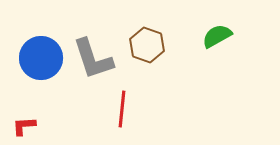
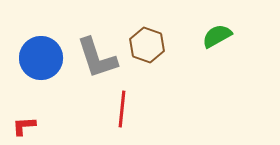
gray L-shape: moved 4 px right, 1 px up
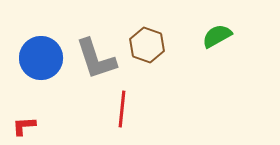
gray L-shape: moved 1 px left, 1 px down
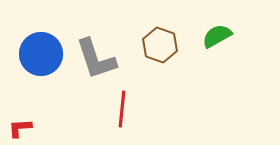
brown hexagon: moved 13 px right
blue circle: moved 4 px up
red L-shape: moved 4 px left, 2 px down
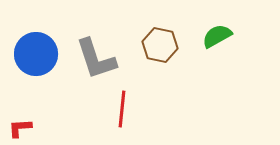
brown hexagon: rotated 8 degrees counterclockwise
blue circle: moved 5 px left
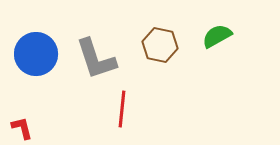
red L-shape: moved 2 px right; rotated 80 degrees clockwise
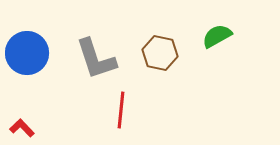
brown hexagon: moved 8 px down
blue circle: moved 9 px left, 1 px up
red line: moved 1 px left, 1 px down
red L-shape: rotated 30 degrees counterclockwise
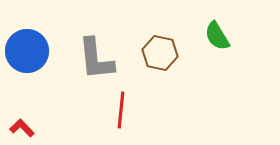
green semicircle: rotated 92 degrees counterclockwise
blue circle: moved 2 px up
gray L-shape: rotated 12 degrees clockwise
